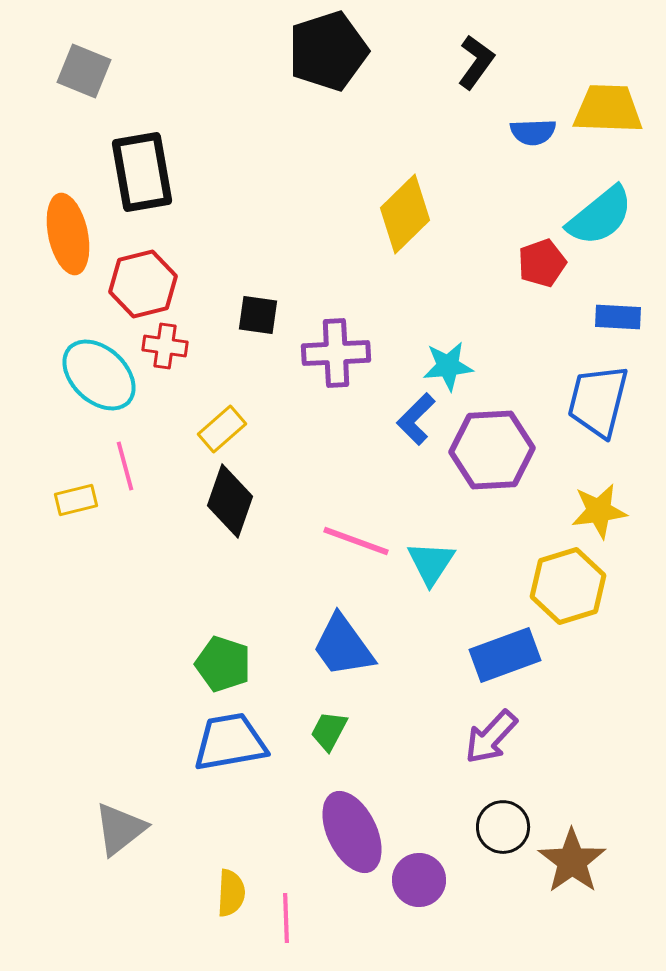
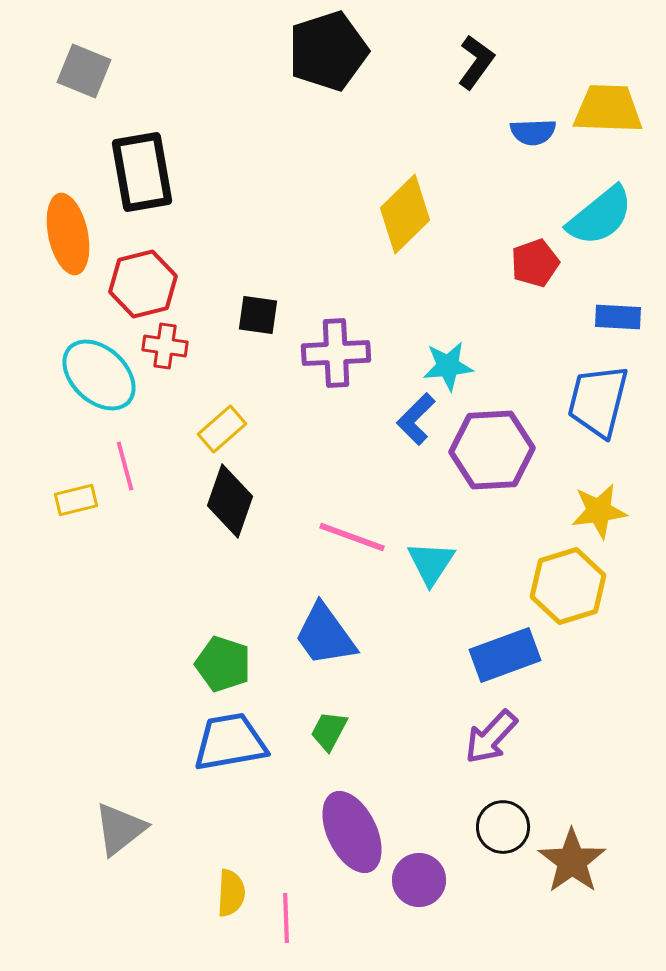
red pentagon at (542, 263): moved 7 px left
pink line at (356, 541): moved 4 px left, 4 px up
blue trapezoid at (343, 646): moved 18 px left, 11 px up
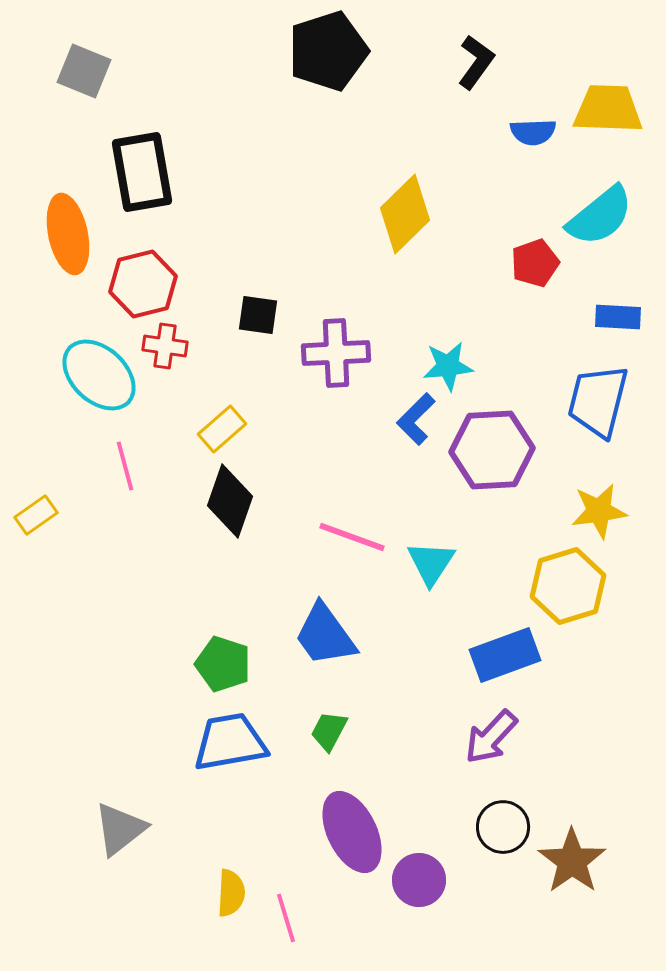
yellow rectangle at (76, 500): moved 40 px left, 15 px down; rotated 21 degrees counterclockwise
pink line at (286, 918): rotated 15 degrees counterclockwise
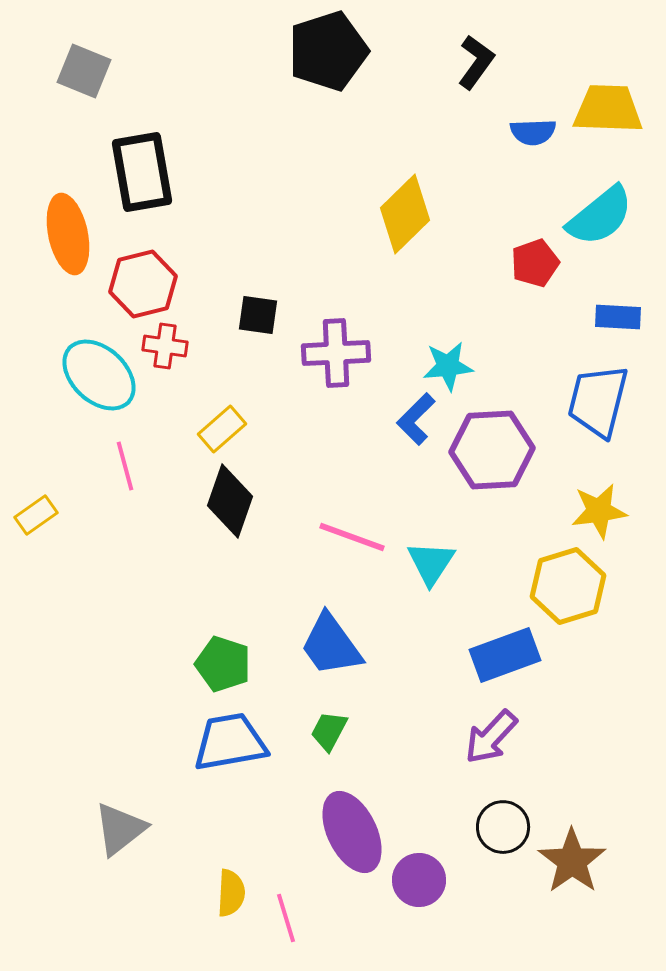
blue trapezoid at (325, 635): moved 6 px right, 10 px down
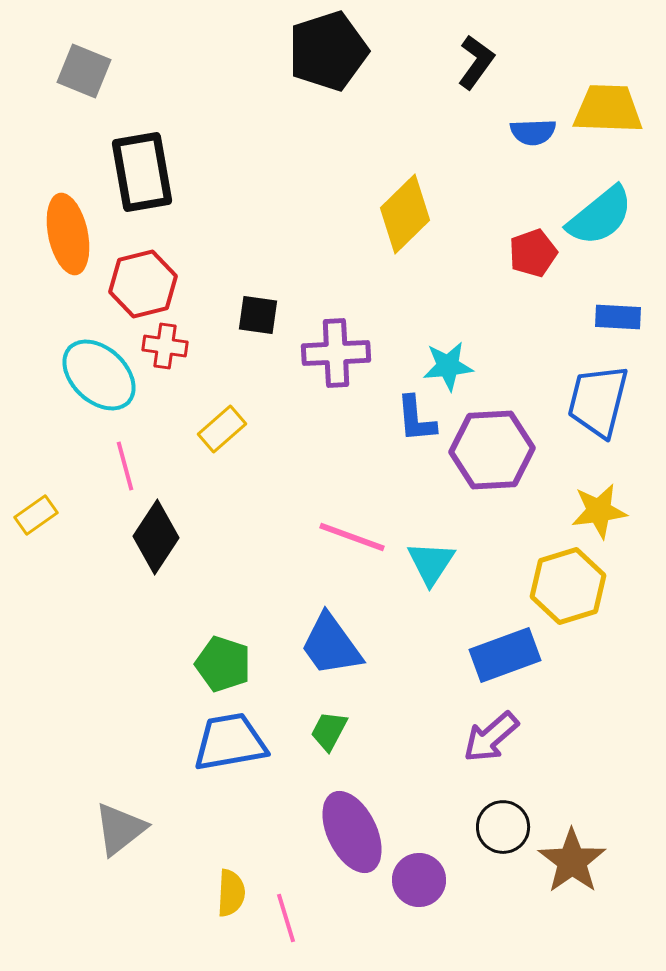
red pentagon at (535, 263): moved 2 px left, 10 px up
blue L-shape at (416, 419): rotated 50 degrees counterclockwise
black diamond at (230, 501): moved 74 px left, 36 px down; rotated 14 degrees clockwise
purple arrow at (491, 737): rotated 6 degrees clockwise
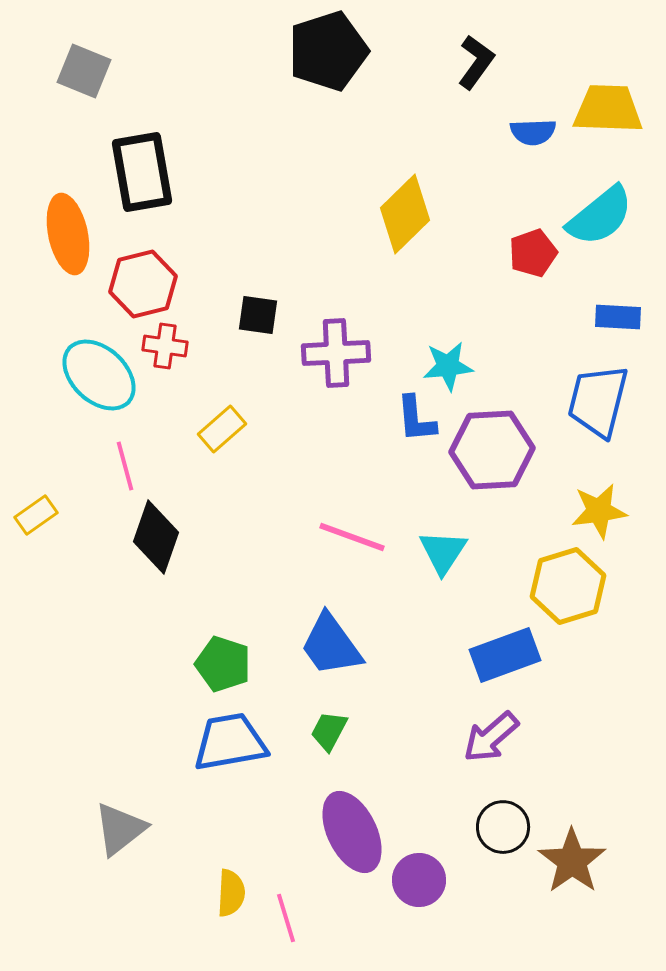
black diamond at (156, 537): rotated 14 degrees counterclockwise
cyan triangle at (431, 563): moved 12 px right, 11 px up
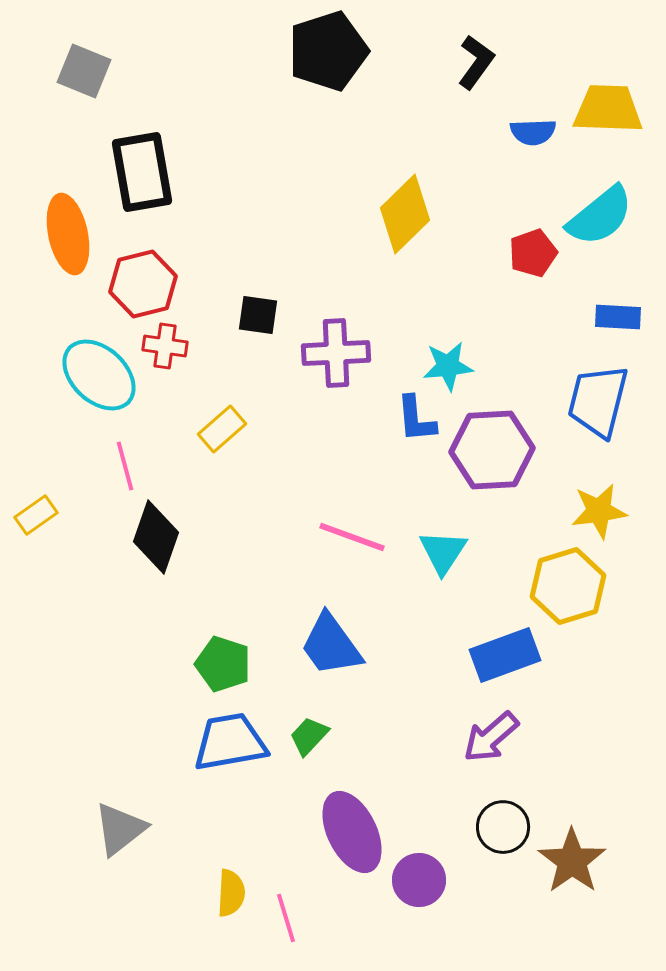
green trapezoid at (329, 731): moved 20 px left, 5 px down; rotated 15 degrees clockwise
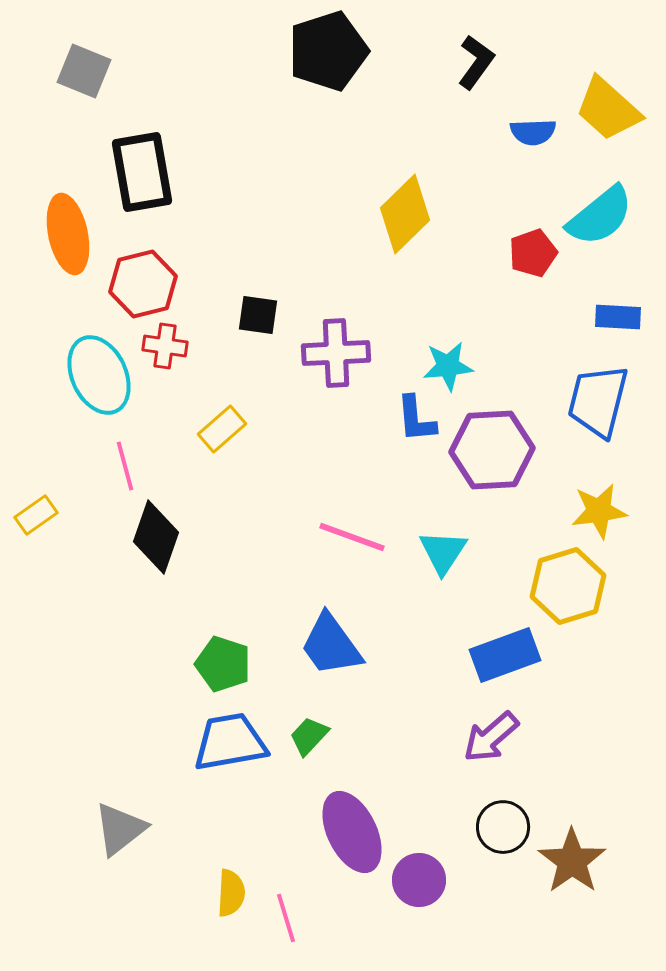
yellow trapezoid at (608, 109): rotated 140 degrees counterclockwise
cyan ellipse at (99, 375): rotated 22 degrees clockwise
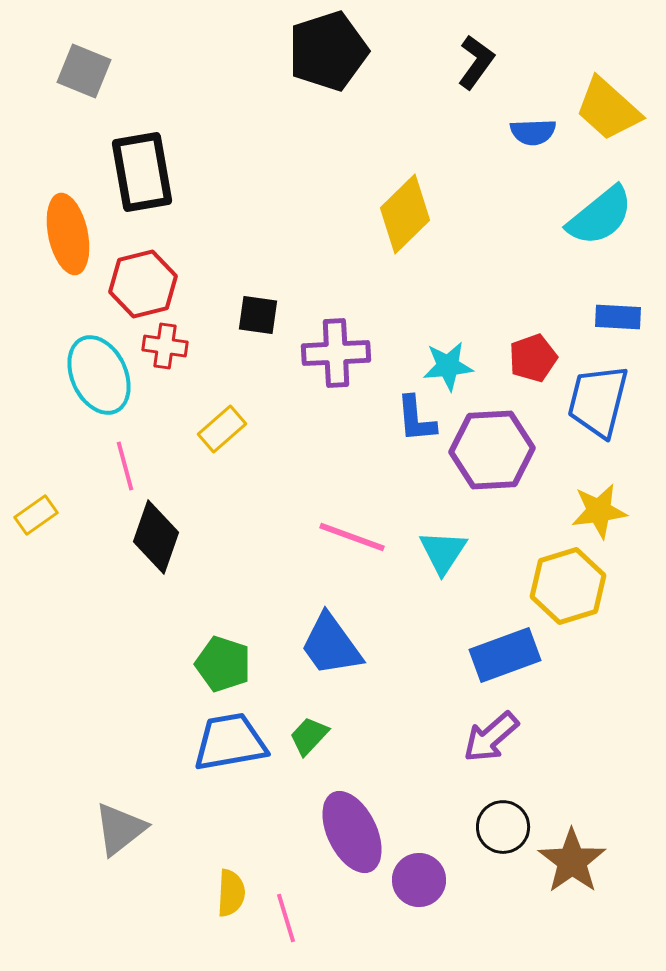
red pentagon at (533, 253): moved 105 px down
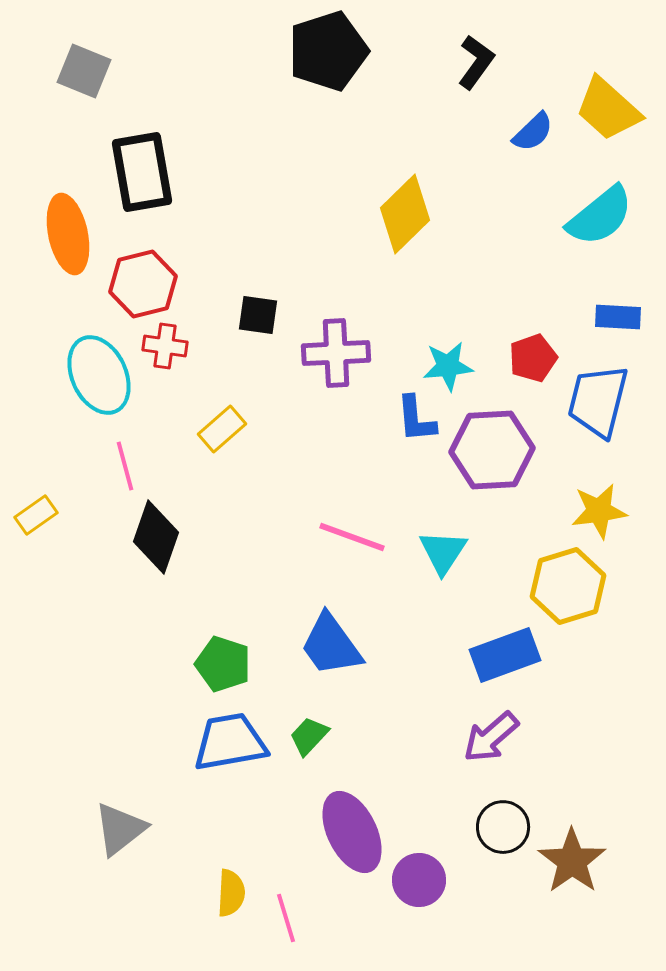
blue semicircle at (533, 132): rotated 42 degrees counterclockwise
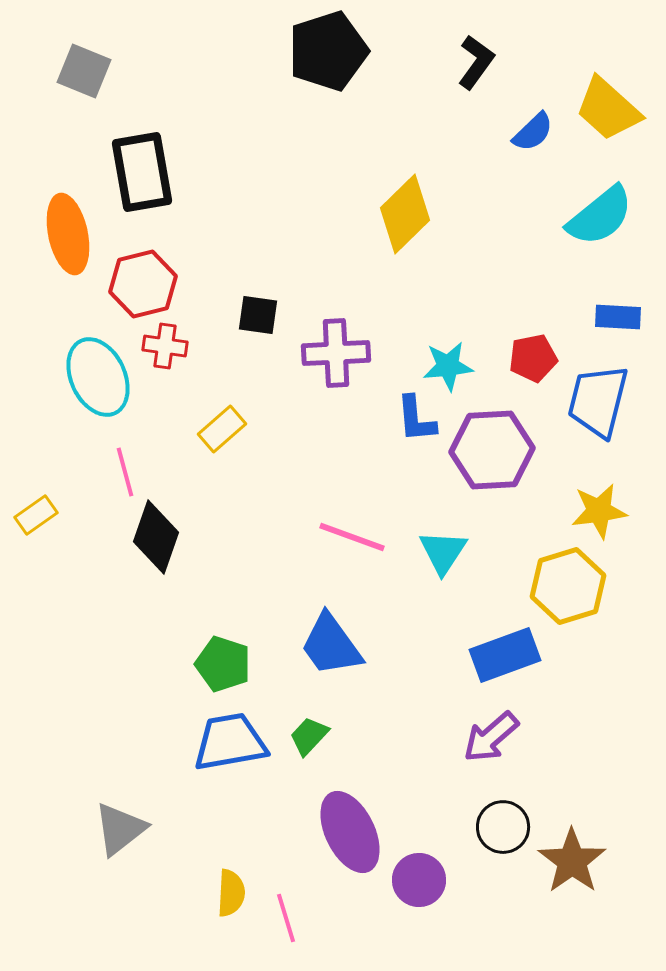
red pentagon at (533, 358): rotated 9 degrees clockwise
cyan ellipse at (99, 375): moved 1 px left, 2 px down
pink line at (125, 466): moved 6 px down
purple ellipse at (352, 832): moved 2 px left
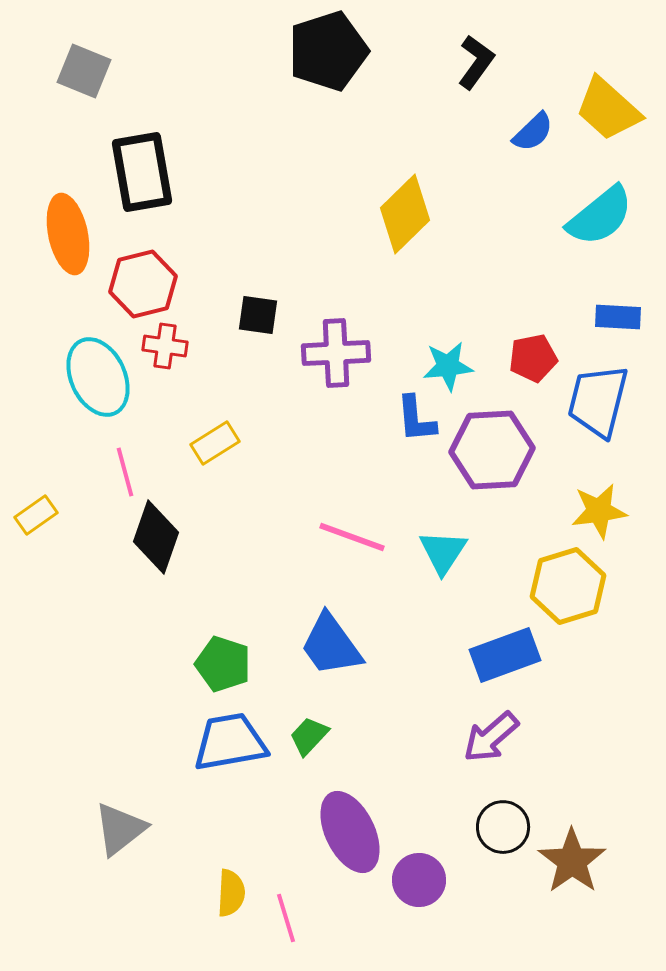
yellow rectangle at (222, 429): moved 7 px left, 14 px down; rotated 9 degrees clockwise
